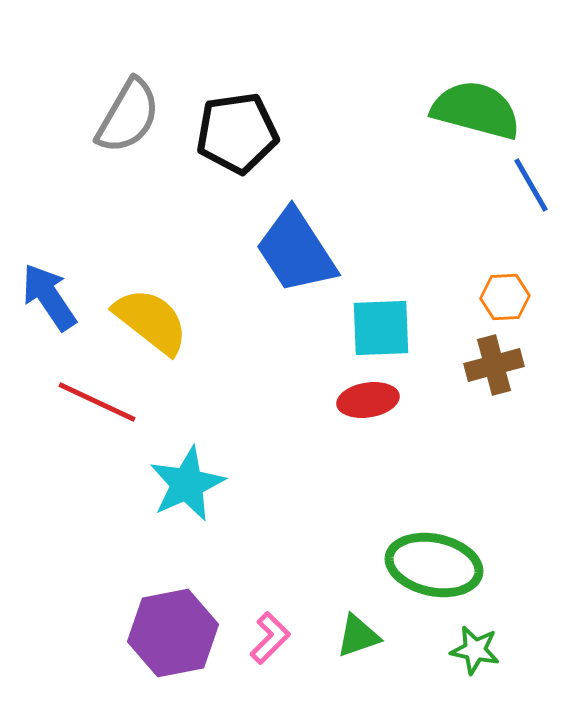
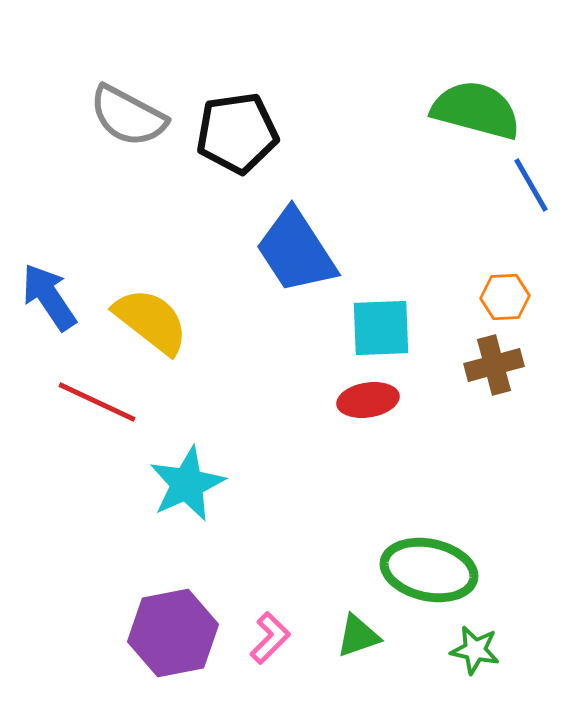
gray semicircle: rotated 88 degrees clockwise
green ellipse: moved 5 px left, 5 px down
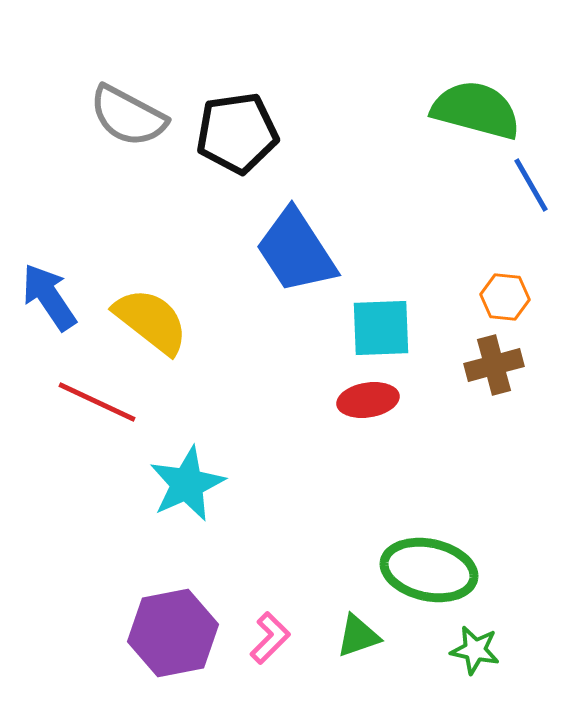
orange hexagon: rotated 9 degrees clockwise
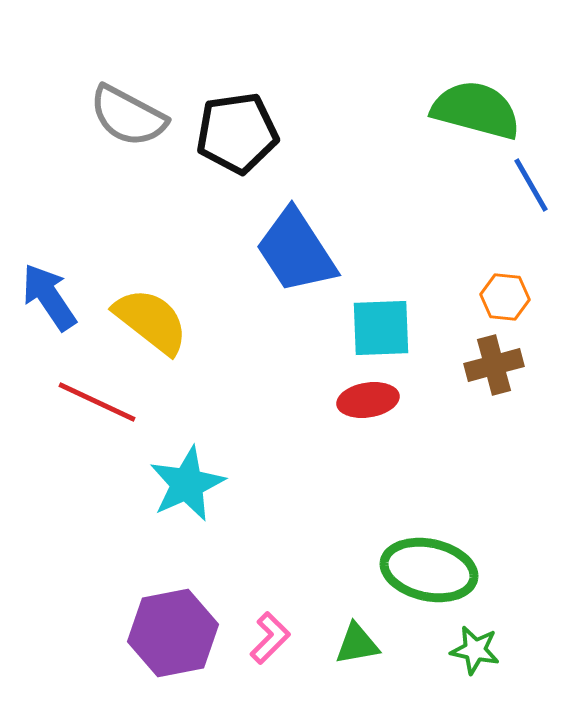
green triangle: moved 1 px left, 8 px down; rotated 9 degrees clockwise
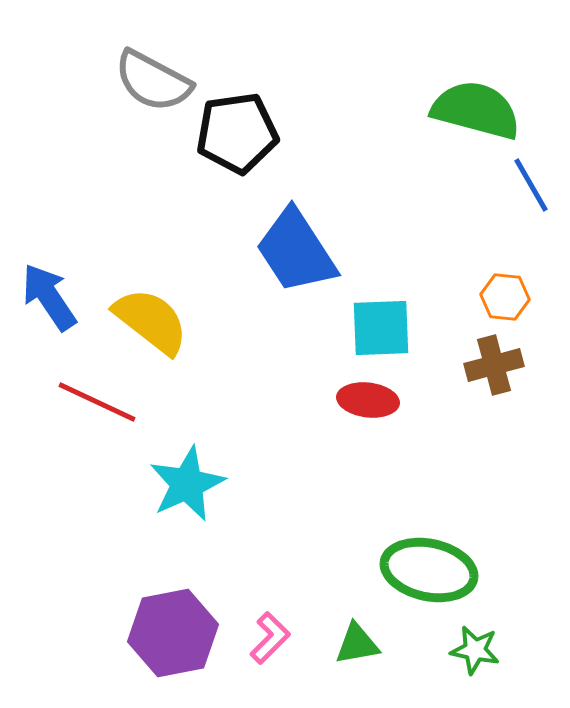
gray semicircle: moved 25 px right, 35 px up
red ellipse: rotated 16 degrees clockwise
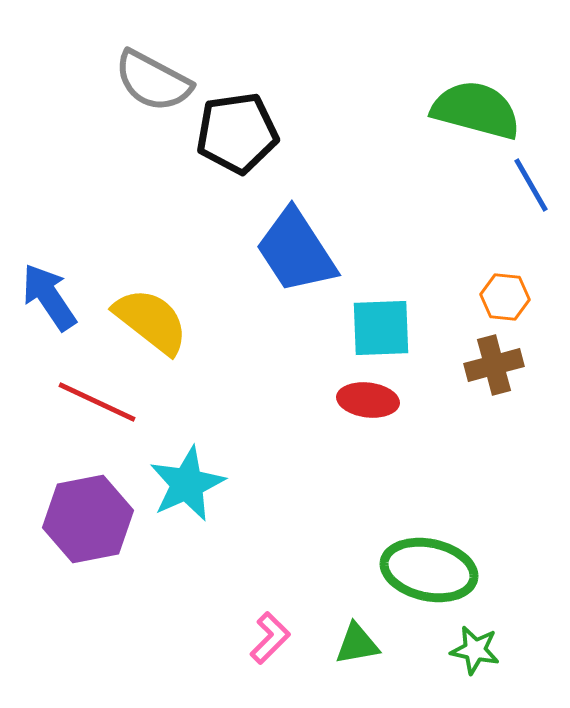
purple hexagon: moved 85 px left, 114 px up
